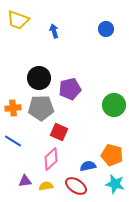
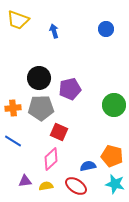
orange pentagon: moved 1 px down
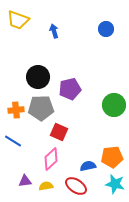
black circle: moved 1 px left, 1 px up
orange cross: moved 3 px right, 2 px down
orange pentagon: moved 1 px down; rotated 20 degrees counterclockwise
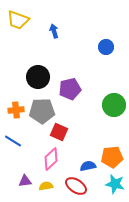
blue circle: moved 18 px down
gray pentagon: moved 1 px right, 3 px down
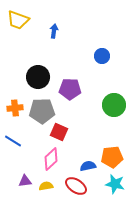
blue arrow: rotated 24 degrees clockwise
blue circle: moved 4 px left, 9 px down
purple pentagon: rotated 15 degrees clockwise
orange cross: moved 1 px left, 2 px up
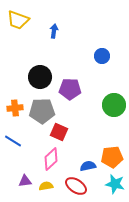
black circle: moved 2 px right
